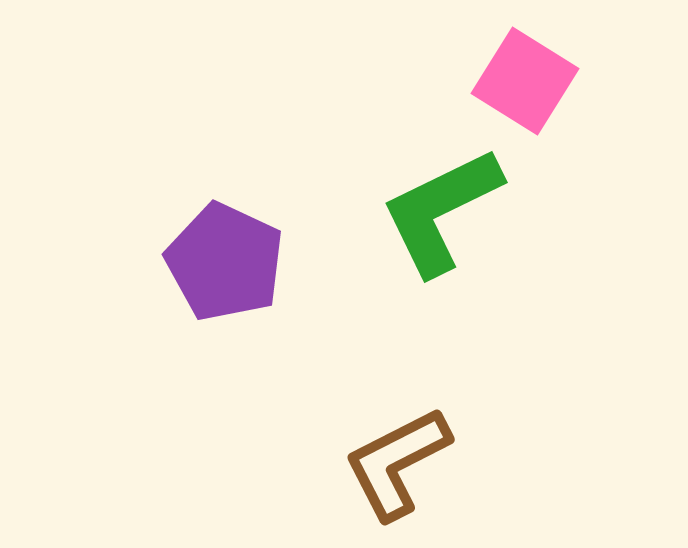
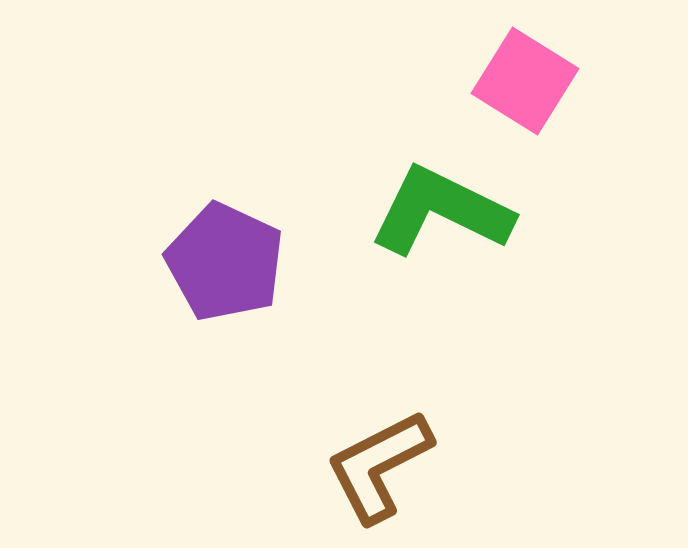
green L-shape: rotated 52 degrees clockwise
brown L-shape: moved 18 px left, 3 px down
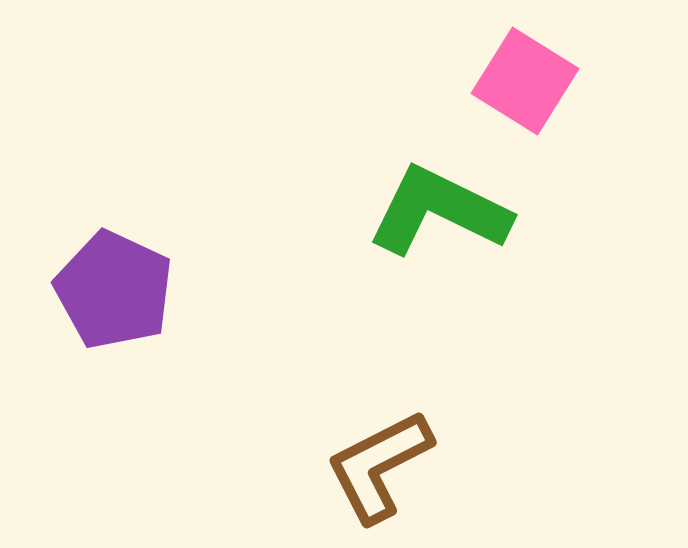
green L-shape: moved 2 px left
purple pentagon: moved 111 px left, 28 px down
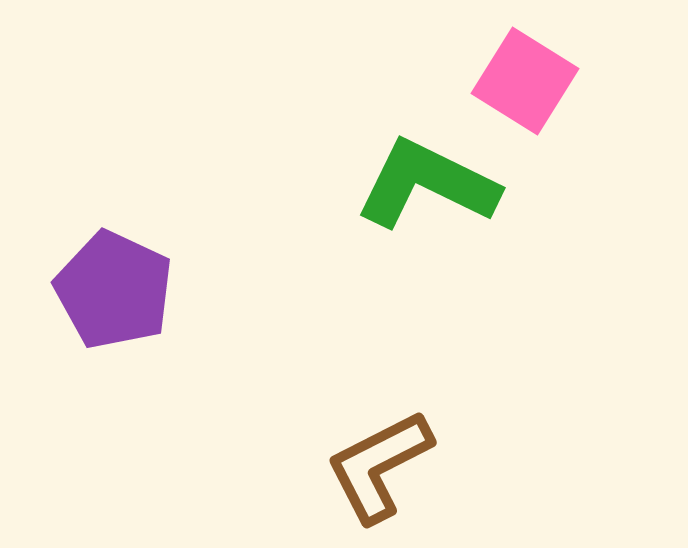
green L-shape: moved 12 px left, 27 px up
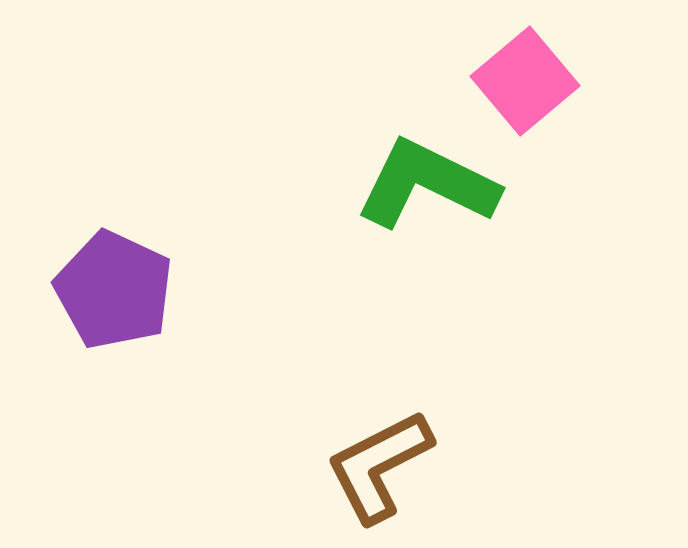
pink square: rotated 18 degrees clockwise
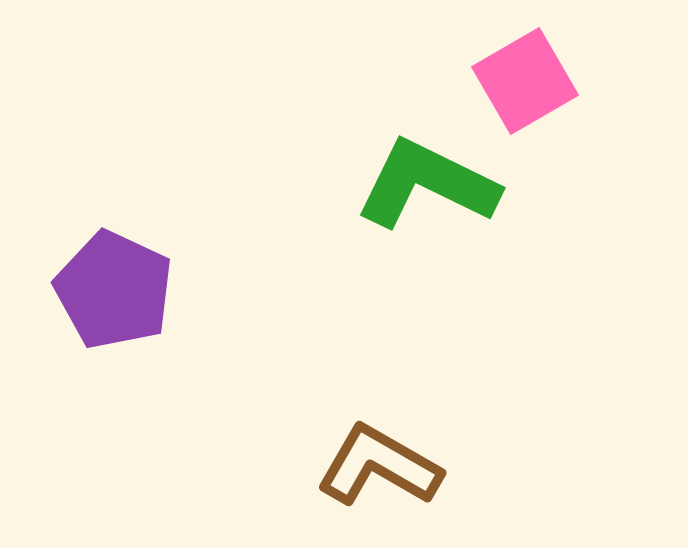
pink square: rotated 10 degrees clockwise
brown L-shape: rotated 57 degrees clockwise
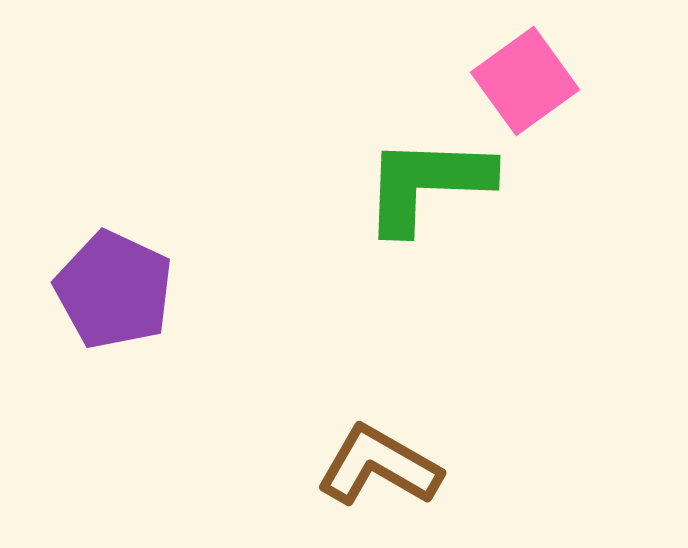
pink square: rotated 6 degrees counterclockwise
green L-shape: rotated 24 degrees counterclockwise
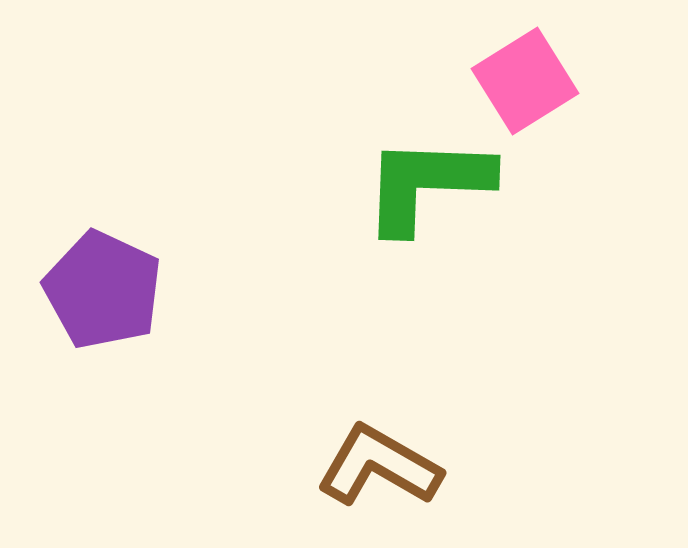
pink square: rotated 4 degrees clockwise
purple pentagon: moved 11 px left
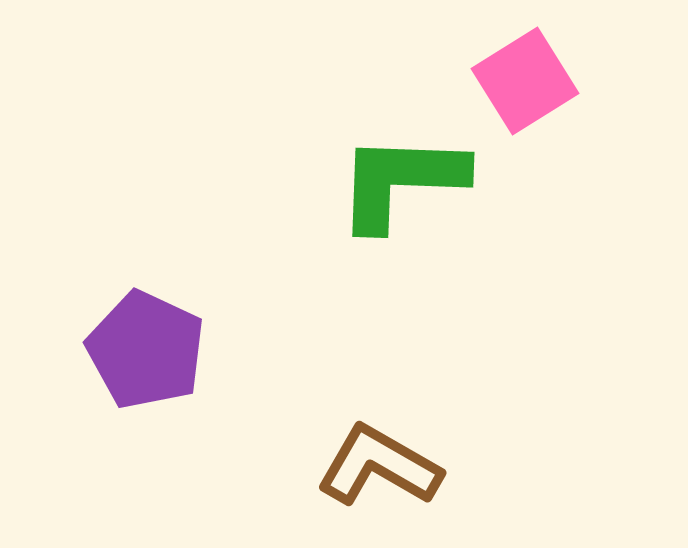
green L-shape: moved 26 px left, 3 px up
purple pentagon: moved 43 px right, 60 px down
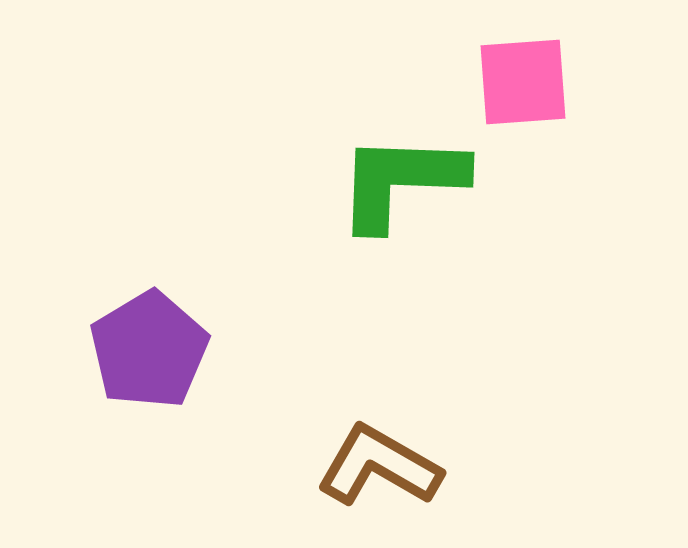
pink square: moved 2 px left, 1 px down; rotated 28 degrees clockwise
purple pentagon: moved 3 px right; rotated 16 degrees clockwise
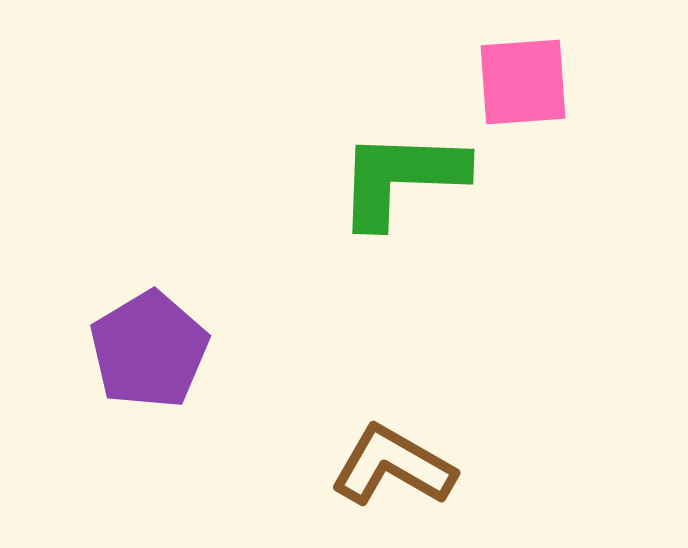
green L-shape: moved 3 px up
brown L-shape: moved 14 px right
